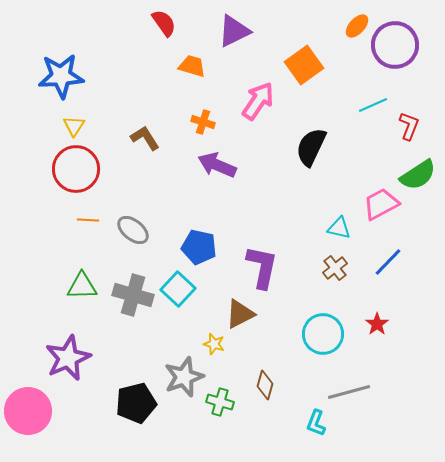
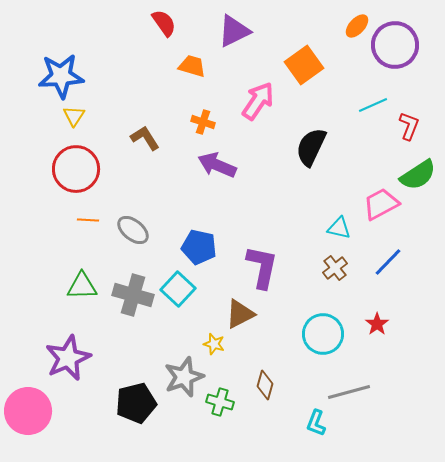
yellow triangle: moved 10 px up
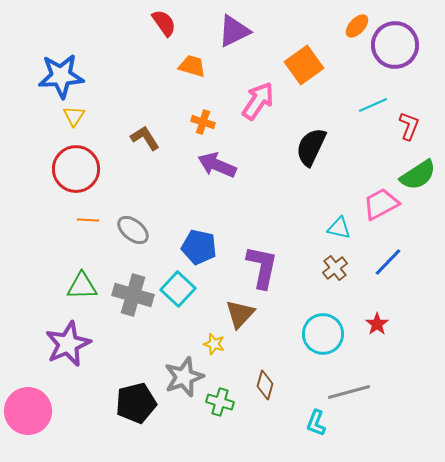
brown triangle: rotated 20 degrees counterclockwise
purple star: moved 14 px up
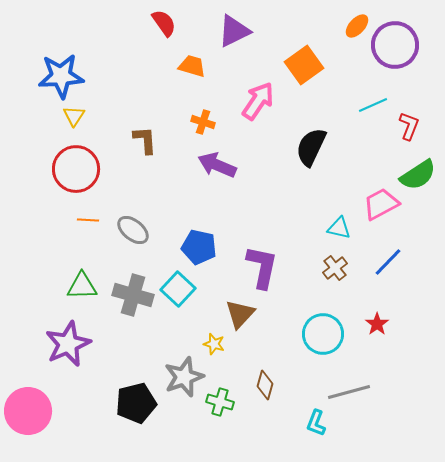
brown L-shape: moved 2 px down; rotated 28 degrees clockwise
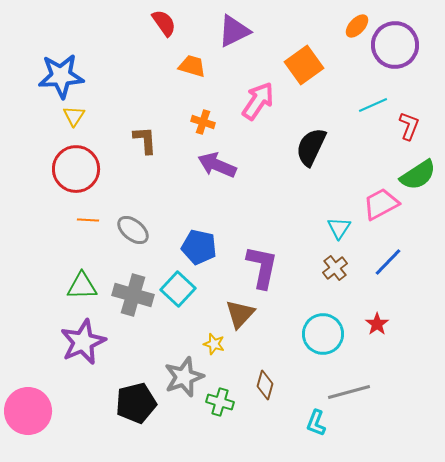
cyan triangle: rotated 50 degrees clockwise
purple star: moved 15 px right, 2 px up
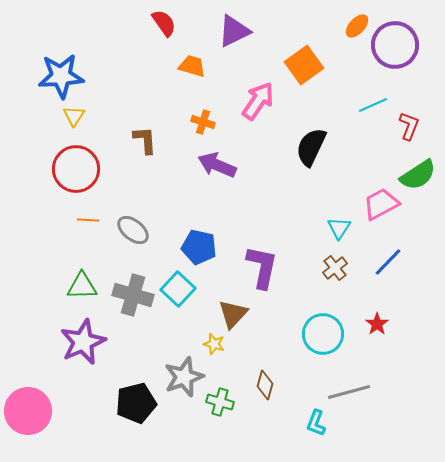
brown triangle: moved 7 px left
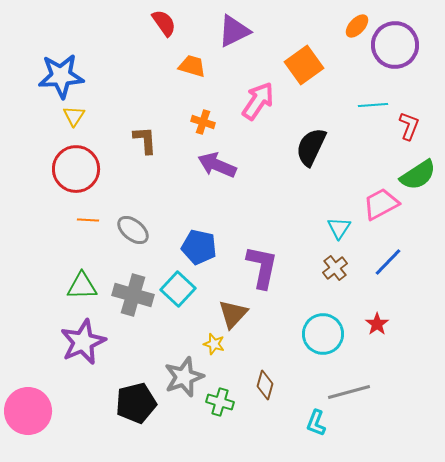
cyan line: rotated 20 degrees clockwise
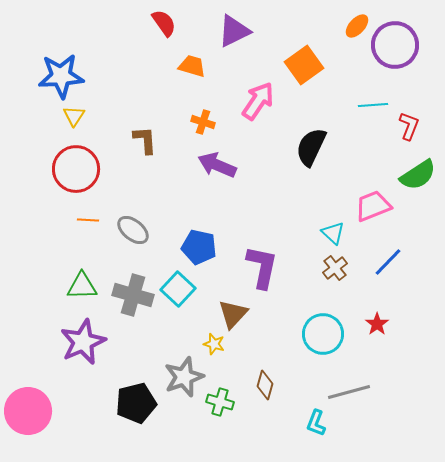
pink trapezoid: moved 8 px left, 2 px down; rotated 6 degrees clockwise
cyan triangle: moved 6 px left, 5 px down; rotated 20 degrees counterclockwise
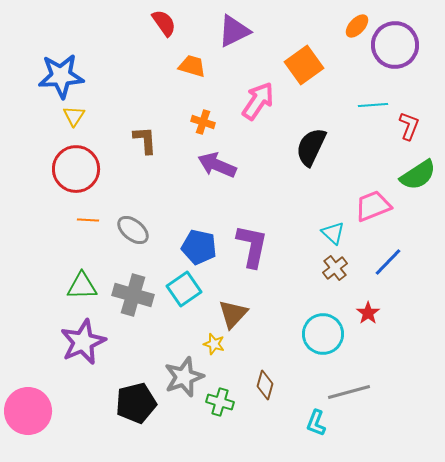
purple L-shape: moved 10 px left, 21 px up
cyan square: moved 6 px right; rotated 12 degrees clockwise
red star: moved 9 px left, 11 px up
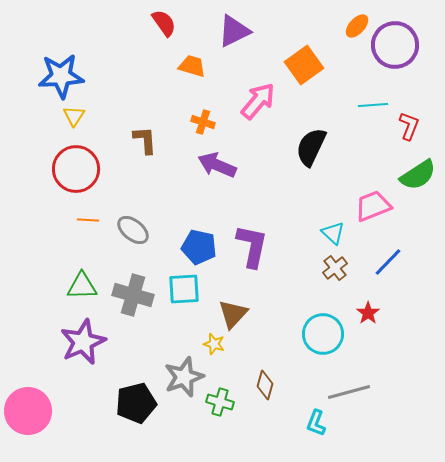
pink arrow: rotated 6 degrees clockwise
cyan square: rotated 32 degrees clockwise
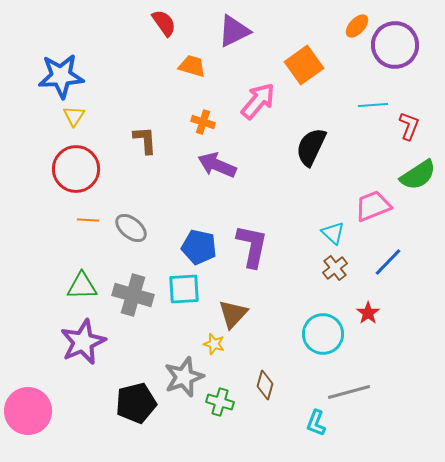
gray ellipse: moved 2 px left, 2 px up
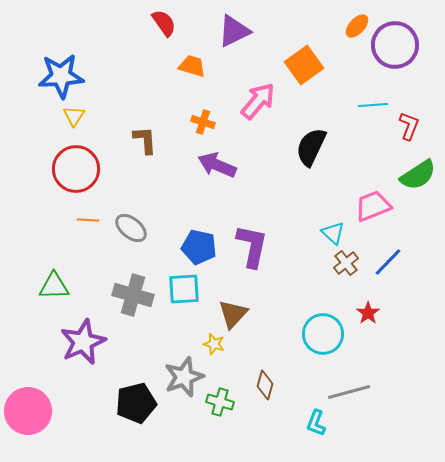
brown cross: moved 11 px right, 5 px up
green triangle: moved 28 px left
